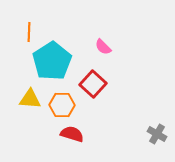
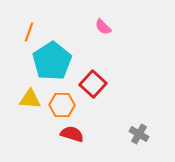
orange line: rotated 18 degrees clockwise
pink semicircle: moved 20 px up
gray cross: moved 18 px left
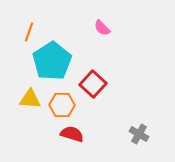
pink semicircle: moved 1 px left, 1 px down
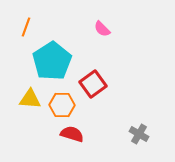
pink semicircle: moved 1 px down
orange line: moved 3 px left, 5 px up
red square: rotated 12 degrees clockwise
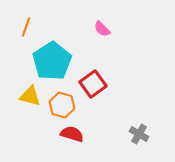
yellow triangle: moved 3 px up; rotated 10 degrees clockwise
orange hexagon: rotated 15 degrees clockwise
